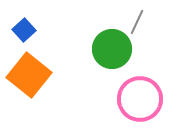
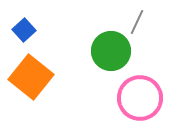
green circle: moved 1 px left, 2 px down
orange square: moved 2 px right, 2 px down
pink circle: moved 1 px up
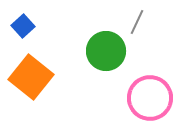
blue square: moved 1 px left, 4 px up
green circle: moved 5 px left
pink circle: moved 10 px right
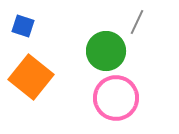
blue square: rotated 30 degrees counterclockwise
pink circle: moved 34 px left
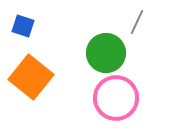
green circle: moved 2 px down
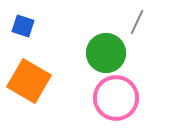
orange square: moved 2 px left, 4 px down; rotated 9 degrees counterclockwise
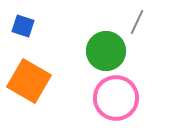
green circle: moved 2 px up
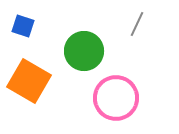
gray line: moved 2 px down
green circle: moved 22 px left
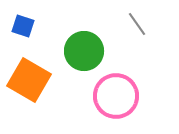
gray line: rotated 60 degrees counterclockwise
orange square: moved 1 px up
pink circle: moved 2 px up
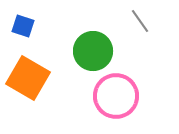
gray line: moved 3 px right, 3 px up
green circle: moved 9 px right
orange square: moved 1 px left, 2 px up
